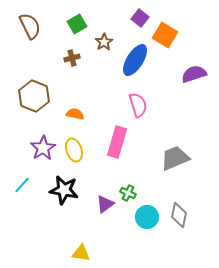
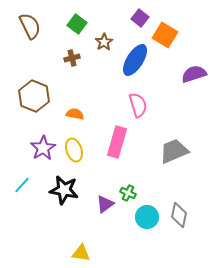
green square: rotated 24 degrees counterclockwise
gray trapezoid: moved 1 px left, 7 px up
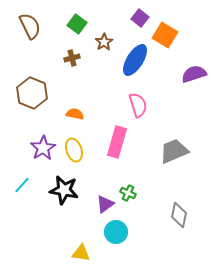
brown hexagon: moved 2 px left, 3 px up
cyan circle: moved 31 px left, 15 px down
